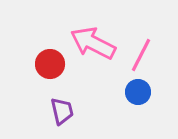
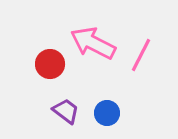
blue circle: moved 31 px left, 21 px down
purple trapezoid: moved 4 px right; rotated 40 degrees counterclockwise
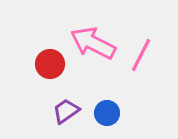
purple trapezoid: rotated 72 degrees counterclockwise
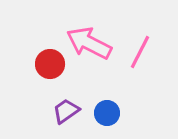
pink arrow: moved 4 px left
pink line: moved 1 px left, 3 px up
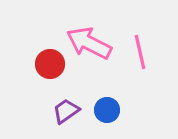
pink line: rotated 40 degrees counterclockwise
blue circle: moved 3 px up
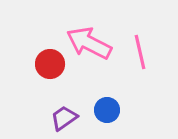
purple trapezoid: moved 2 px left, 7 px down
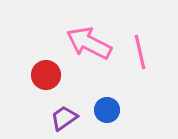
red circle: moved 4 px left, 11 px down
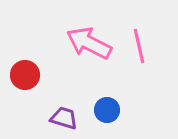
pink line: moved 1 px left, 6 px up
red circle: moved 21 px left
purple trapezoid: rotated 52 degrees clockwise
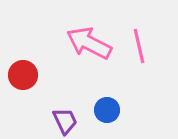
red circle: moved 2 px left
purple trapezoid: moved 1 px right, 3 px down; rotated 48 degrees clockwise
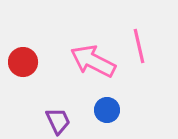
pink arrow: moved 4 px right, 18 px down
red circle: moved 13 px up
purple trapezoid: moved 7 px left
